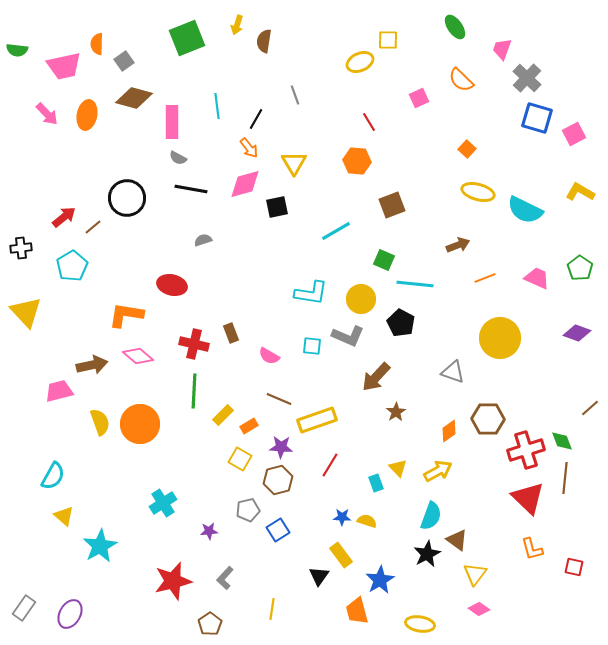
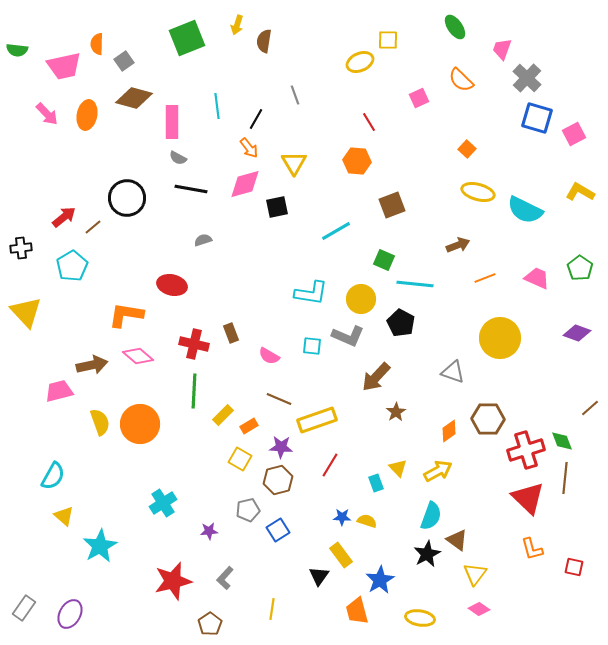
yellow ellipse at (420, 624): moved 6 px up
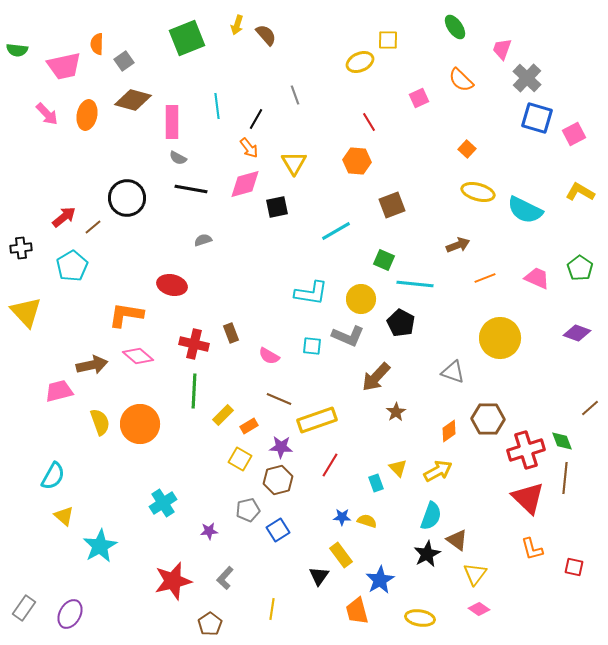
brown semicircle at (264, 41): moved 2 px right, 6 px up; rotated 130 degrees clockwise
brown diamond at (134, 98): moved 1 px left, 2 px down
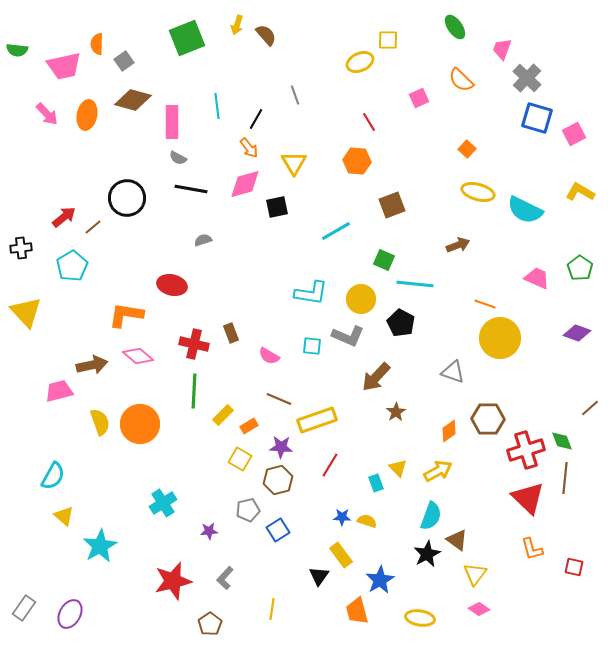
orange line at (485, 278): moved 26 px down; rotated 40 degrees clockwise
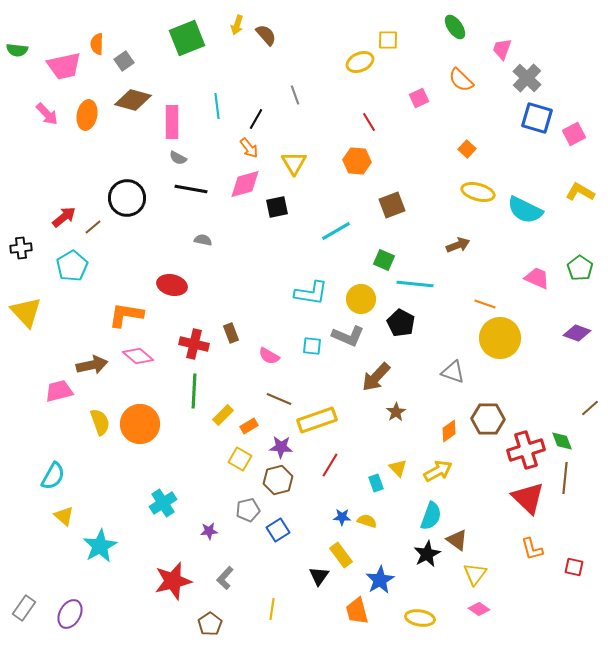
gray semicircle at (203, 240): rotated 30 degrees clockwise
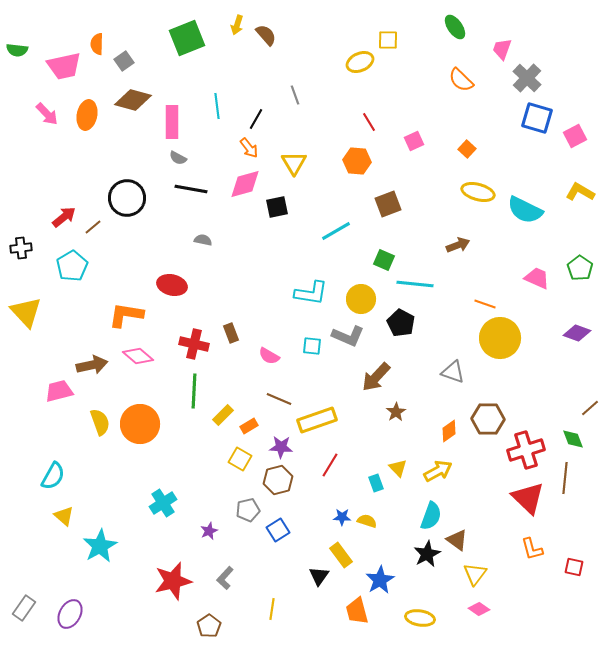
pink square at (419, 98): moved 5 px left, 43 px down
pink square at (574, 134): moved 1 px right, 2 px down
brown square at (392, 205): moved 4 px left, 1 px up
green diamond at (562, 441): moved 11 px right, 2 px up
purple star at (209, 531): rotated 18 degrees counterclockwise
brown pentagon at (210, 624): moved 1 px left, 2 px down
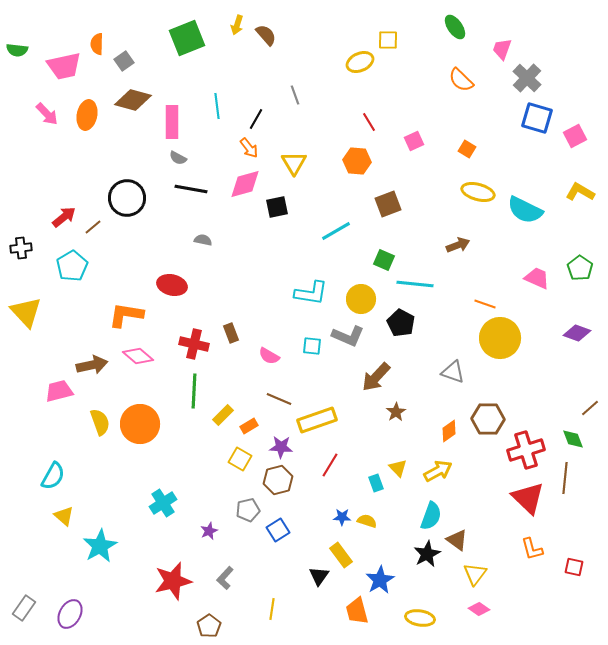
orange square at (467, 149): rotated 12 degrees counterclockwise
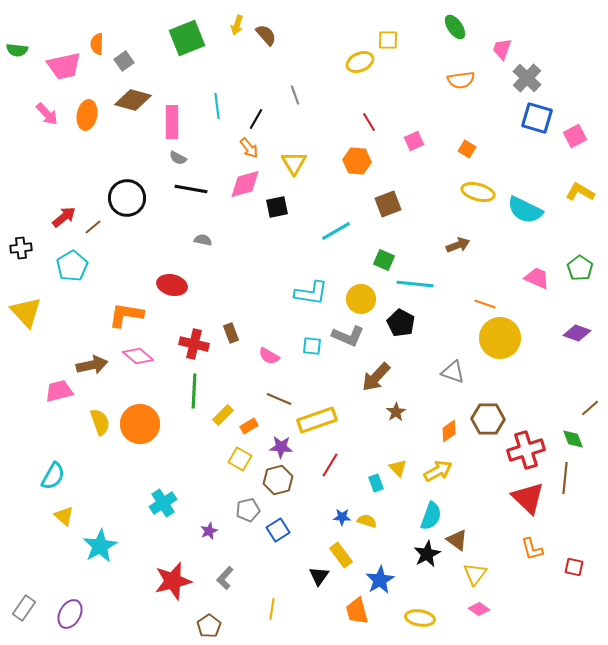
orange semicircle at (461, 80): rotated 52 degrees counterclockwise
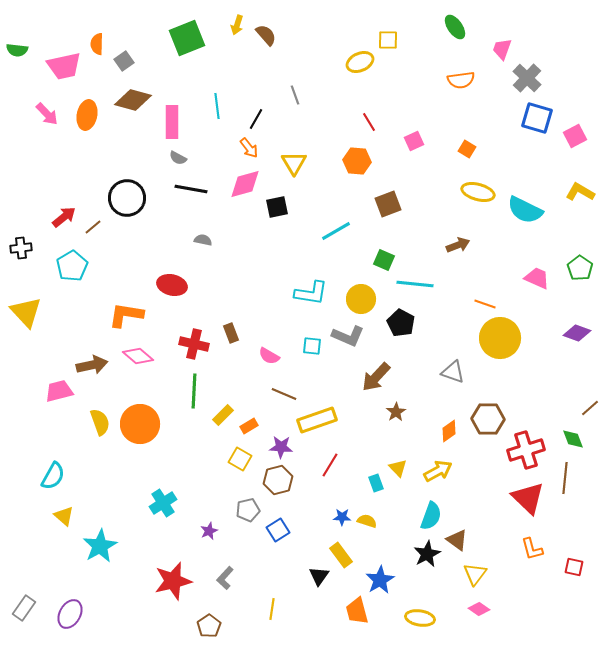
brown line at (279, 399): moved 5 px right, 5 px up
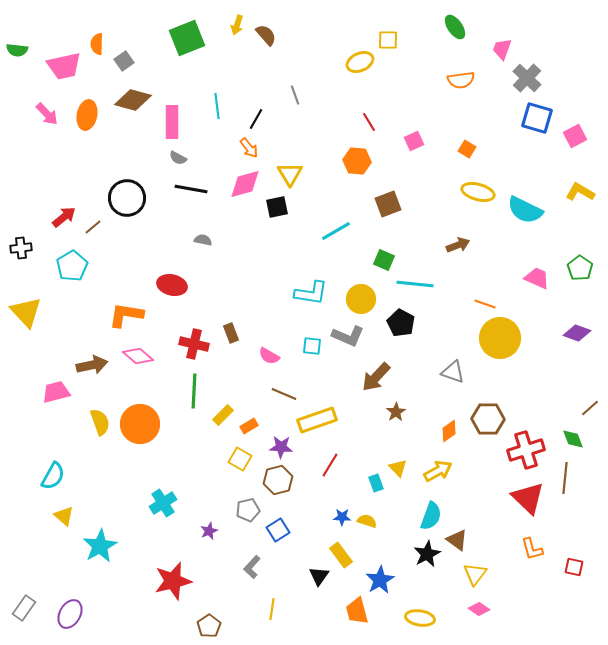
yellow triangle at (294, 163): moved 4 px left, 11 px down
pink trapezoid at (59, 391): moved 3 px left, 1 px down
gray L-shape at (225, 578): moved 27 px right, 11 px up
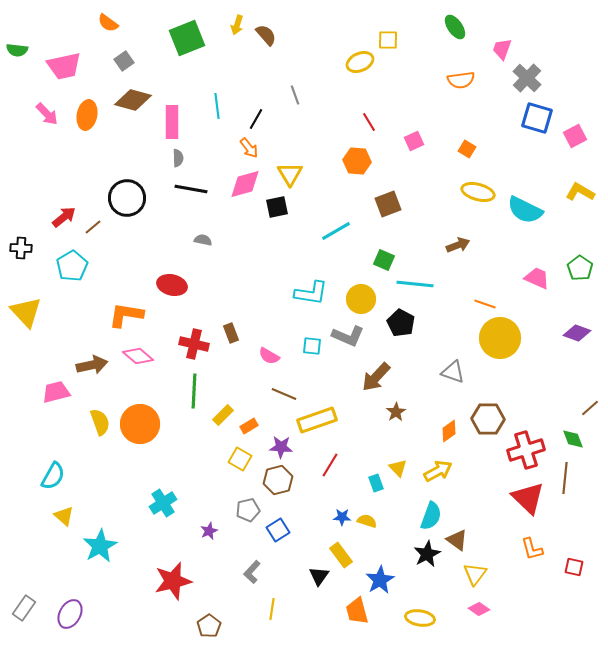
orange semicircle at (97, 44): moved 11 px right, 21 px up; rotated 55 degrees counterclockwise
gray semicircle at (178, 158): rotated 120 degrees counterclockwise
black cross at (21, 248): rotated 10 degrees clockwise
gray L-shape at (252, 567): moved 5 px down
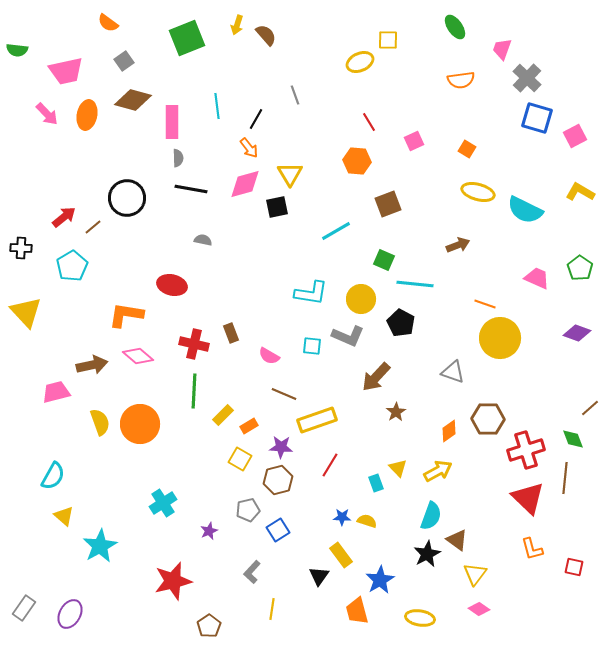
pink trapezoid at (64, 66): moved 2 px right, 5 px down
